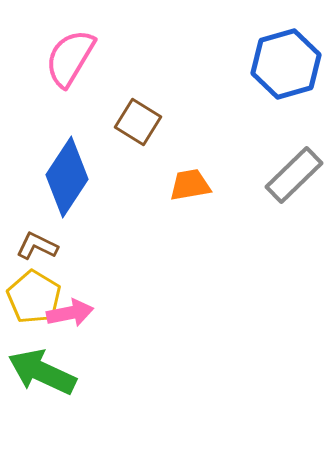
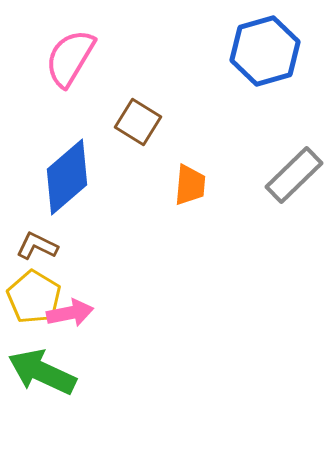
blue hexagon: moved 21 px left, 13 px up
blue diamond: rotated 16 degrees clockwise
orange trapezoid: rotated 105 degrees clockwise
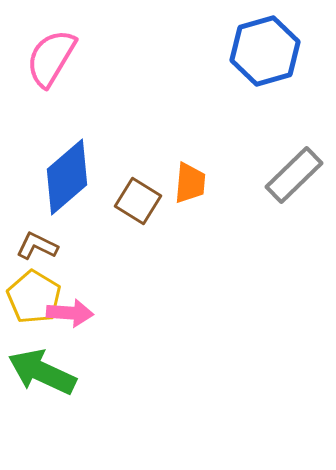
pink semicircle: moved 19 px left
brown square: moved 79 px down
orange trapezoid: moved 2 px up
pink arrow: rotated 15 degrees clockwise
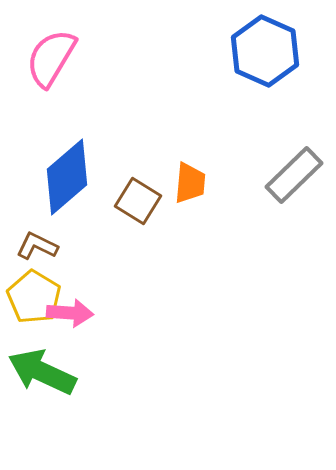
blue hexagon: rotated 20 degrees counterclockwise
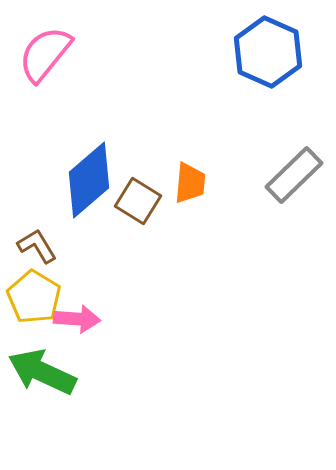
blue hexagon: moved 3 px right, 1 px down
pink semicircle: moved 6 px left, 4 px up; rotated 8 degrees clockwise
blue diamond: moved 22 px right, 3 px down
brown L-shape: rotated 33 degrees clockwise
pink arrow: moved 7 px right, 6 px down
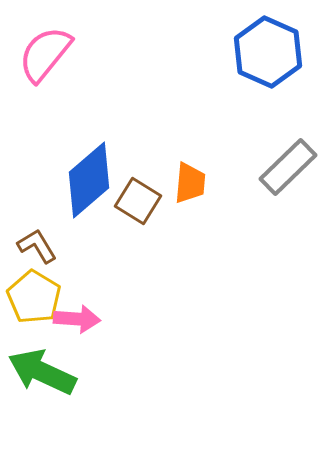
gray rectangle: moved 6 px left, 8 px up
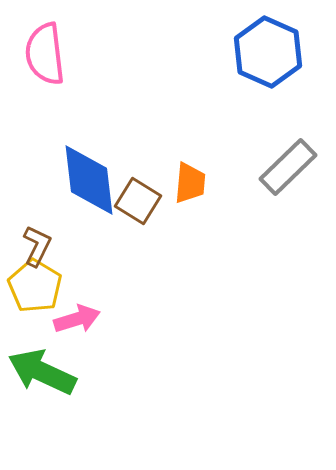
pink semicircle: rotated 46 degrees counterclockwise
blue diamond: rotated 56 degrees counterclockwise
brown L-shape: rotated 57 degrees clockwise
yellow pentagon: moved 1 px right, 11 px up
pink arrow: rotated 21 degrees counterclockwise
